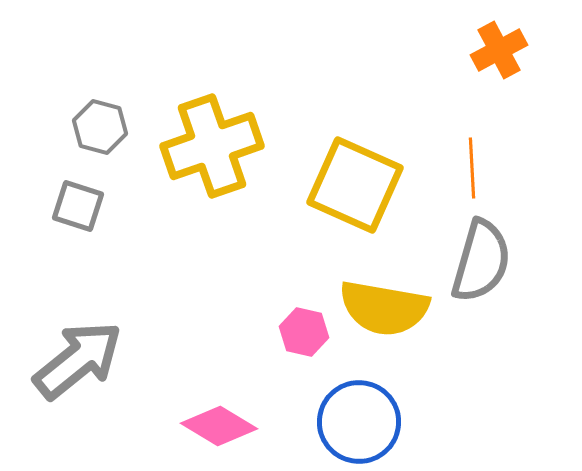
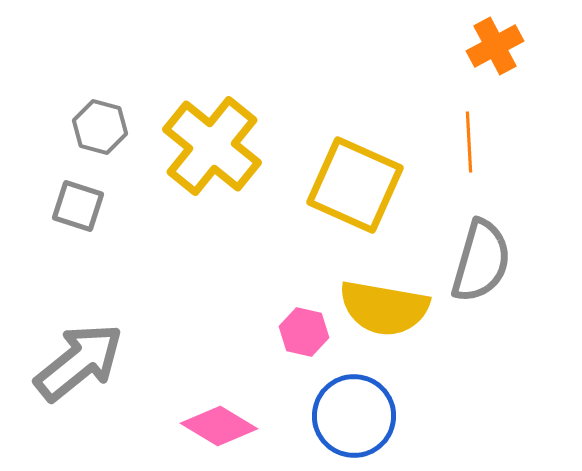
orange cross: moved 4 px left, 4 px up
yellow cross: rotated 32 degrees counterclockwise
orange line: moved 3 px left, 26 px up
gray arrow: moved 1 px right, 2 px down
blue circle: moved 5 px left, 6 px up
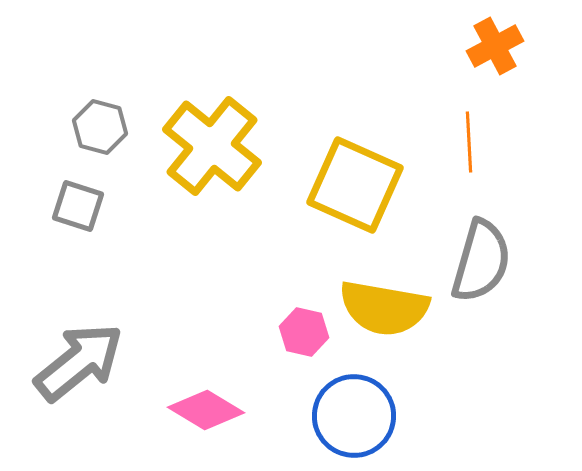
pink diamond: moved 13 px left, 16 px up
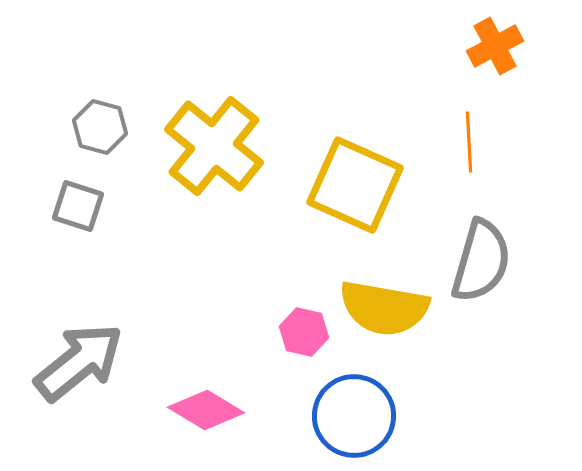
yellow cross: moved 2 px right
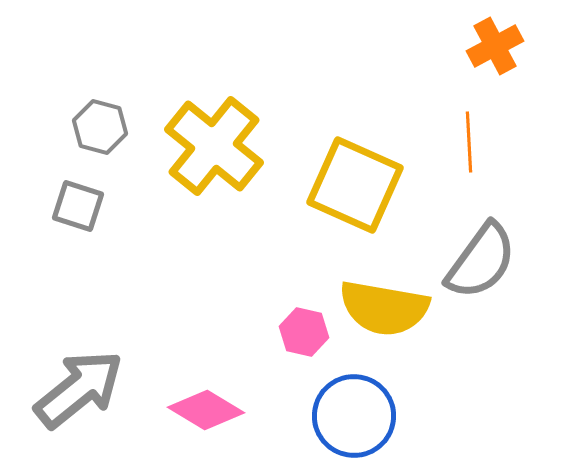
gray semicircle: rotated 20 degrees clockwise
gray arrow: moved 27 px down
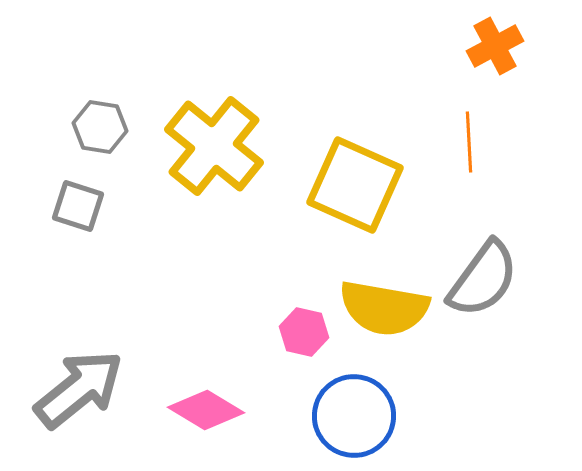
gray hexagon: rotated 6 degrees counterclockwise
gray semicircle: moved 2 px right, 18 px down
